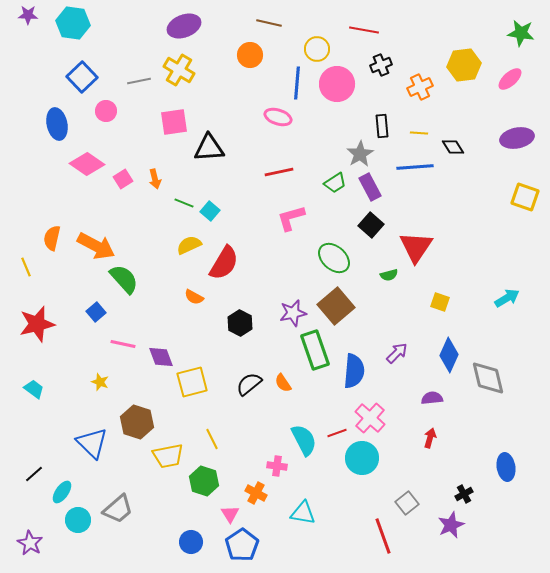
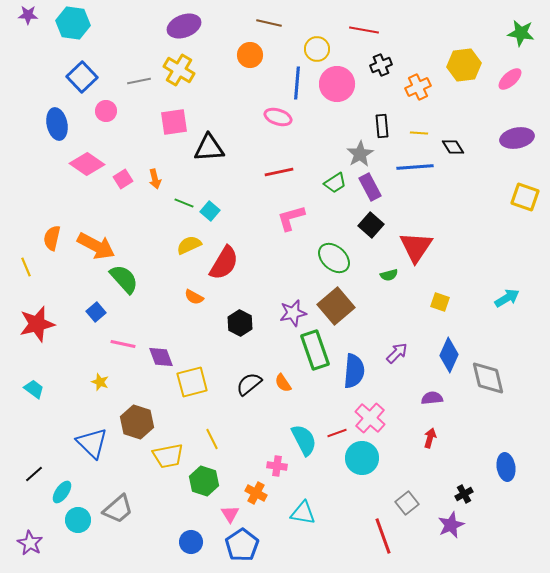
orange cross at (420, 87): moved 2 px left
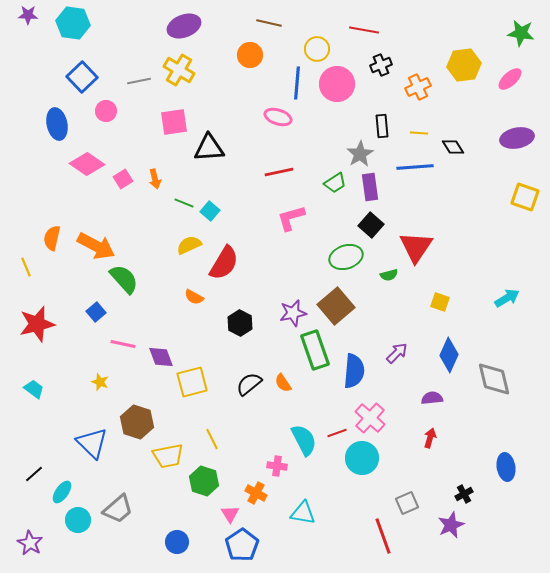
purple rectangle at (370, 187): rotated 20 degrees clockwise
green ellipse at (334, 258): moved 12 px right, 1 px up; rotated 60 degrees counterclockwise
gray diamond at (488, 378): moved 6 px right, 1 px down
gray square at (407, 503): rotated 15 degrees clockwise
blue circle at (191, 542): moved 14 px left
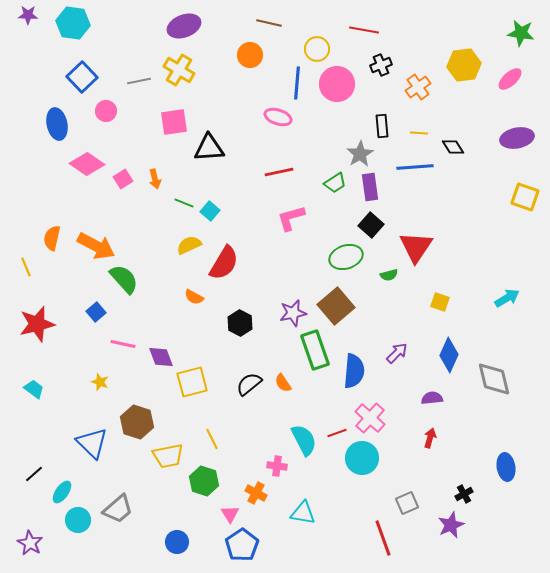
orange cross at (418, 87): rotated 10 degrees counterclockwise
red line at (383, 536): moved 2 px down
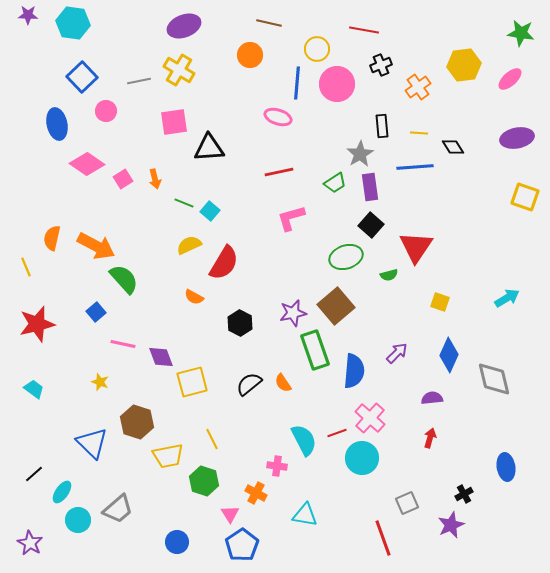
cyan triangle at (303, 513): moved 2 px right, 2 px down
